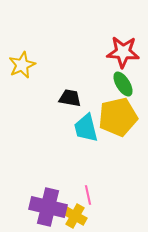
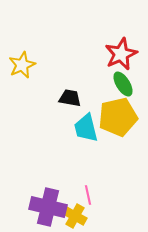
red star: moved 2 px left, 2 px down; rotated 28 degrees counterclockwise
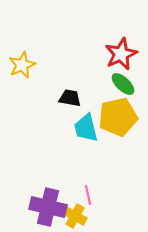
green ellipse: rotated 15 degrees counterclockwise
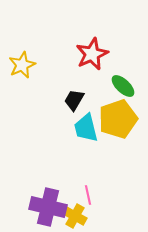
red star: moved 29 px left
green ellipse: moved 2 px down
black trapezoid: moved 4 px right, 2 px down; rotated 70 degrees counterclockwise
yellow pentagon: moved 2 px down; rotated 6 degrees counterclockwise
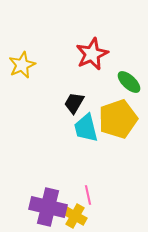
green ellipse: moved 6 px right, 4 px up
black trapezoid: moved 3 px down
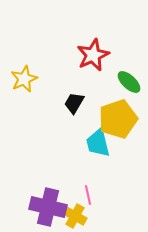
red star: moved 1 px right, 1 px down
yellow star: moved 2 px right, 14 px down
cyan trapezoid: moved 12 px right, 15 px down
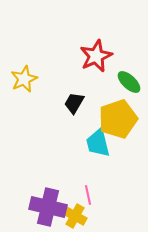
red star: moved 3 px right, 1 px down
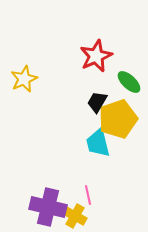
black trapezoid: moved 23 px right, 1 px up
